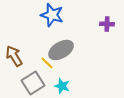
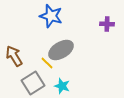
blue star: moved 1 px left, 1 px down
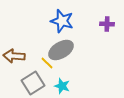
blue star: moved 11 px right, 5 px down
brown arrow: rotated 55 degrees counterclockwise
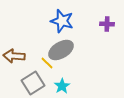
cyan star: rotated 21 degrees clockwise
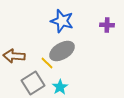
purple cross: moved 1 px down
gray ellipse: moved 1 px right, 1 px down
cyan star: moved 2 px left, 1 px down
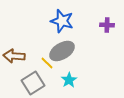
cyan star: moved 9 px right, 7 px up
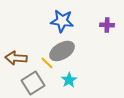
blue star: rotated 10 degrees counterclockwise
brown arrow: moved 2 px right, 2 px down
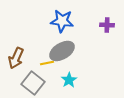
brown arrow: rotated 70 degrees counterclockwise
yellow line: rotated 56 degrees counterclockwise
gray square: rotated 20 degrees counterclockwise
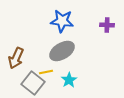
yellow line: moved 1 px left, 9 px down
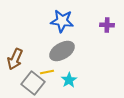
brown arrow: moved 1 px left, 1 px down
yellow line: moved 1 px right
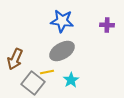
cyan star: moved 2 px right
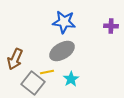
blue star: moved 2 px right, 1 px down
purple cross: moved 4 px right, 1 px down
cyan star: moved 1 px up
